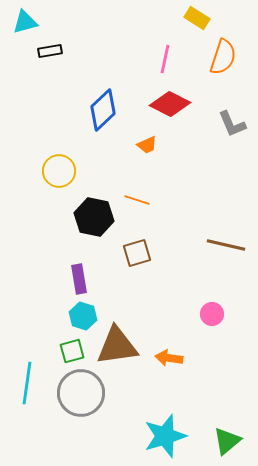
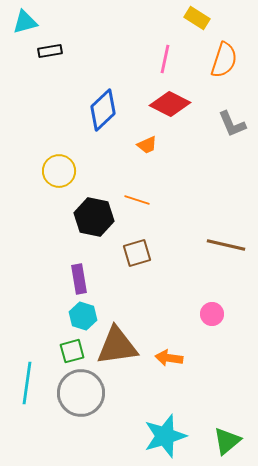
orange semicircle: moved 1 px right, 3 px down
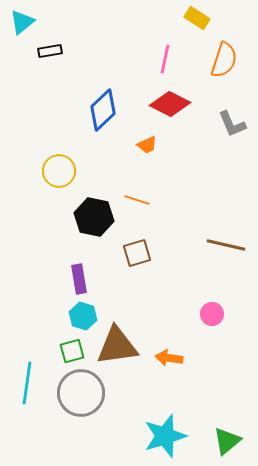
cyan triangle: moved 3 px left; rotated 24 degrees counterclockwise
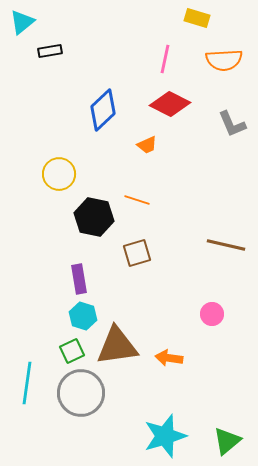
yellow rectangle: rotated 15 degrees counterclockwise
orange semicircle: rotated 69 degrees clockwise
yellow circle: moved 3 px down
green square: rotated 10 degrees counterclockwise
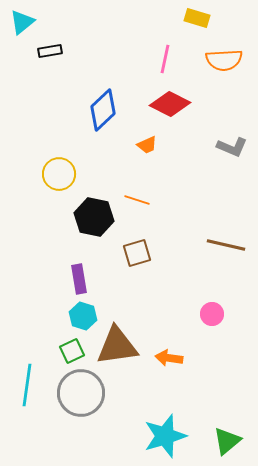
gray L-shape: moved 23 px down; rotated 44 degrees counterclockwise
cyan line: moved 2 px down
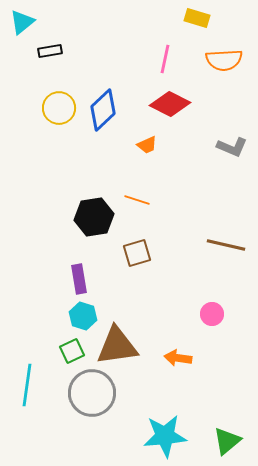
yellow circle: moved 66 px up
black hexagon: rotated 21 degrees counterclockwise
orange arrow: moved 9 px right
gray circle: moved 11 px right
cyan star: rotated 12 degrees clockwise
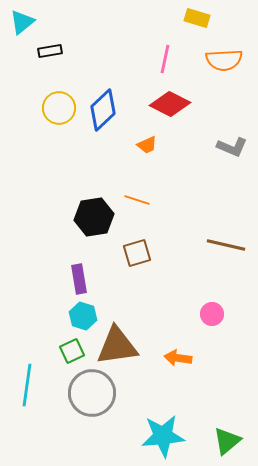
cyan star: moved 2 px left
